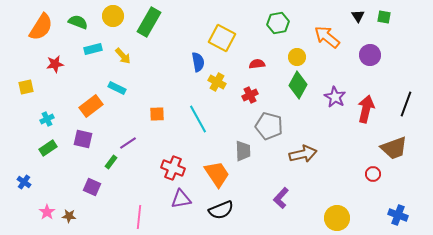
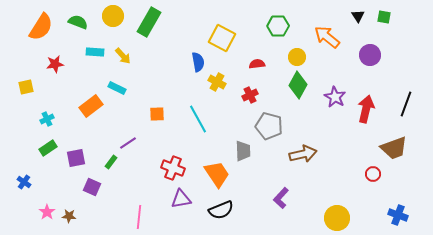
green hexagon at (278, 23): moved 3 px down; rotated 10 degrees clockwise
cyan rectangle at (93, 49): moved 2 px right, 3 px down; rotated 18 degrees clockwise
purple square at (83, 139): moved 7 px left, 19 px down; rotated 24 degrees counterclockwise
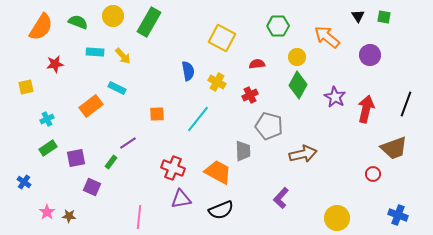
blue semicircle at (198, 62): moved 10 px left, 9 px down
cyan line at (198, 119): rotated 68 degrees clockwise
orange trapezoid at (217, 174): moved 1 px right, 2 px up; rotated 28 degrees counterclockwise
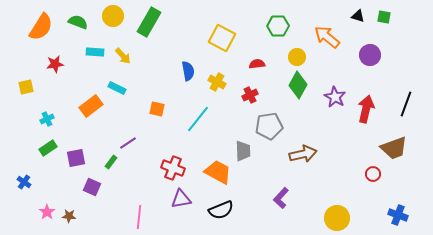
black triangle at (358, 16): rotated 40 degrees counterclockwise
orange square at (157, 114): moved 5 px up; rotated 14 degrees clockwise
gray pentagon at (269, 126): rotated 24 degrees counterclockwise
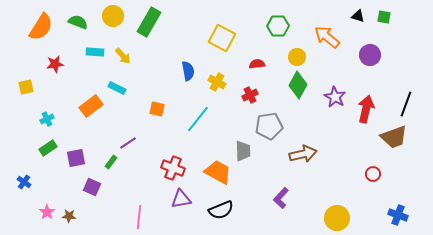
brown trapezoid at (394, 148): moved 11 px up
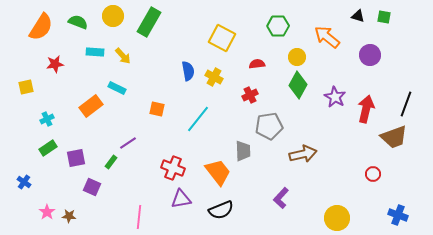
yellow cross at (217, 82): moved 3 px left, 5 px up
orange trapezoid at (218, 172): rotated 24 degrees clockwise
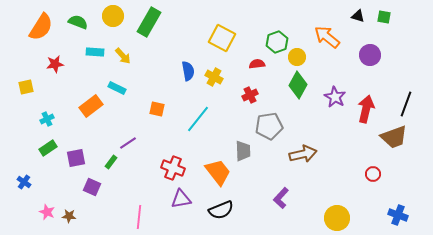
green hexagon at (278, 26): moved 1 px left, 16 px down; rotated 20 degrees counterclockwise
pink star at (47, 212): rotated 14 degrees counterclockwise
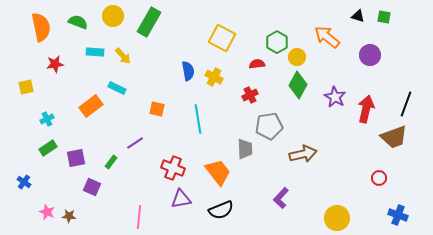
orange semicircle at (41, 27): rotated 44 degrees counterclockwise
green hexagon at (277, 42): rotated 10 degrees counterclockwise
cyan line at (198, 119): rotated 48 degrees counterclockwise
purple line at (128, 143): moved 7 px right
gray trapezoid at (243, 151): moved 2 px right, 2 px up
red circle at (373, 174): moved 6 px right, 4 px down
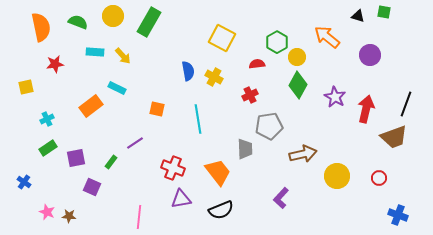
green square at (384, 17): moved 5 px up
yellow circle at (337, 218): moved 42 px up
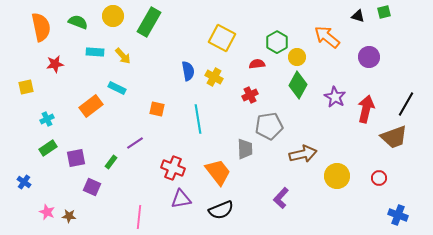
green square at (384, 12): rotated 24 degrees counterclockwise
purple circle at (370, 55): moved 1 px left, 2 px down
black line at (406, 104): rotated 10 degrees clockwise
